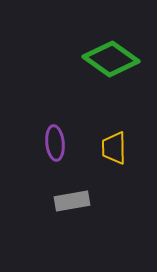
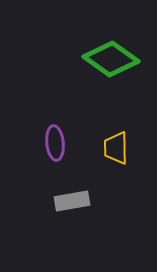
yellow trapezoid: moved 2 px right
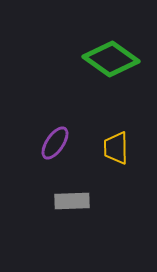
purple ellipse: rotated 40 degrees clockwise
gray rectangle: rotated 8 degrees clockwise
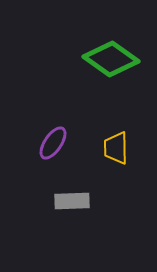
purple ellipse: moved 2 px left
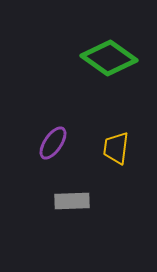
green diamond: moved 2 px left, 1 px up
yellow trapezoid: rotated 8 degrees clockwise
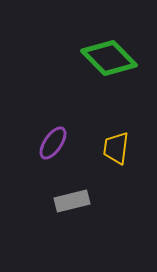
green diamond: rotated 10 degrees clockwise
gray rectangle: rotated 12 degrees counterclockwise
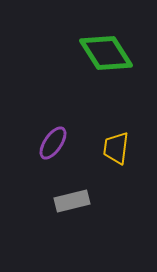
green diamond: moved 3 px left, 5 px up; rotated 12 degrees clockwise
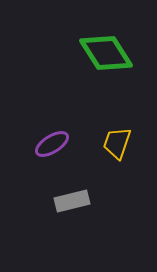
purple ellipse: moved 1 px left, 1 px down; rotated 24 degrees clockwise
yellow trapezoid: moved 1 px right, 5 px up; rotated 12 degrees clockwise
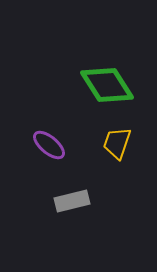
green diamond: moved 1 px right, 32 px down
purple ellipse: moved 3 px left, 1 px down; rotated 72 degrees clockwise
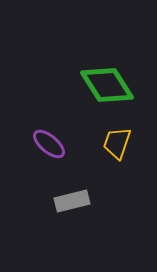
purple ellipse: moved 1 px up
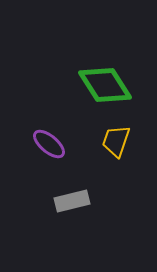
green diamond: moved 2 px left
yellow trapezoid: moved 1 px left, 2 px up
